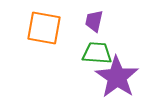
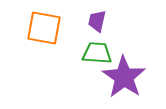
purple trapezoid: moved 3 px right
purple star: moved 7 px right
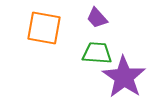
purple trapezoid: moved 3 px up; rotated 55 degrees counterclockwise
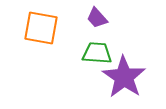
orange square: moved 3 px left
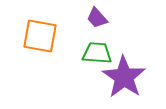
orange square: moved 1 px left, 8 px down
